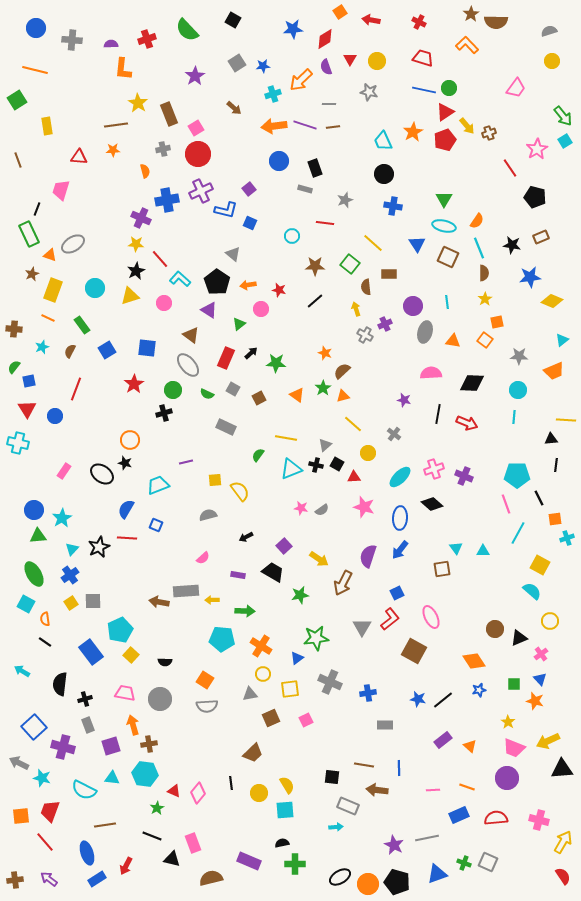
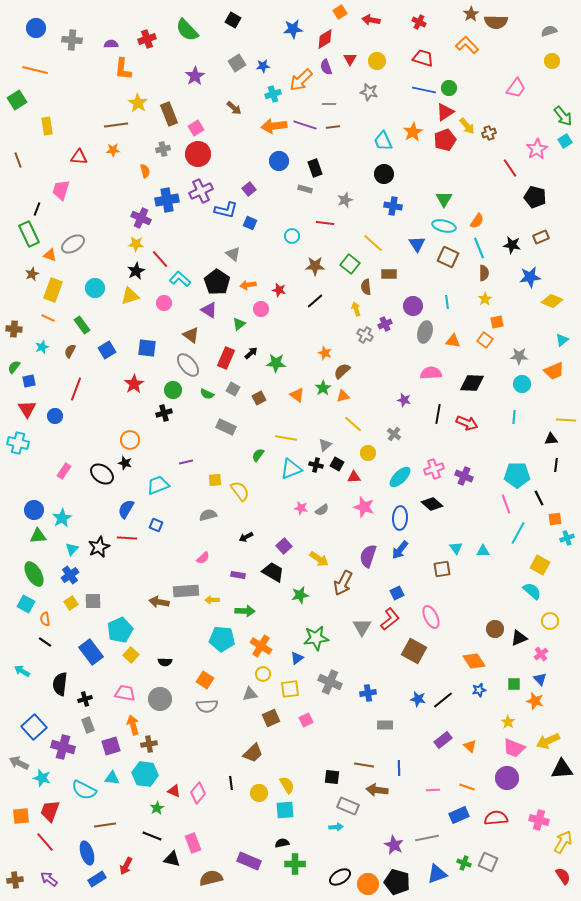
cyan circle at (518, 390): moved 4 px right, 6 px up
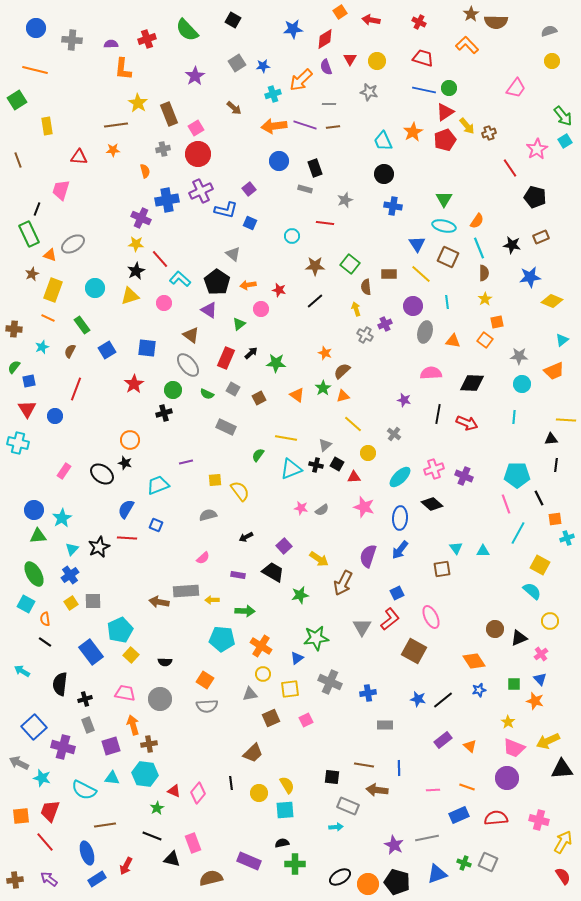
yellow line at (373, 243): moved 48 px right, 31 px down
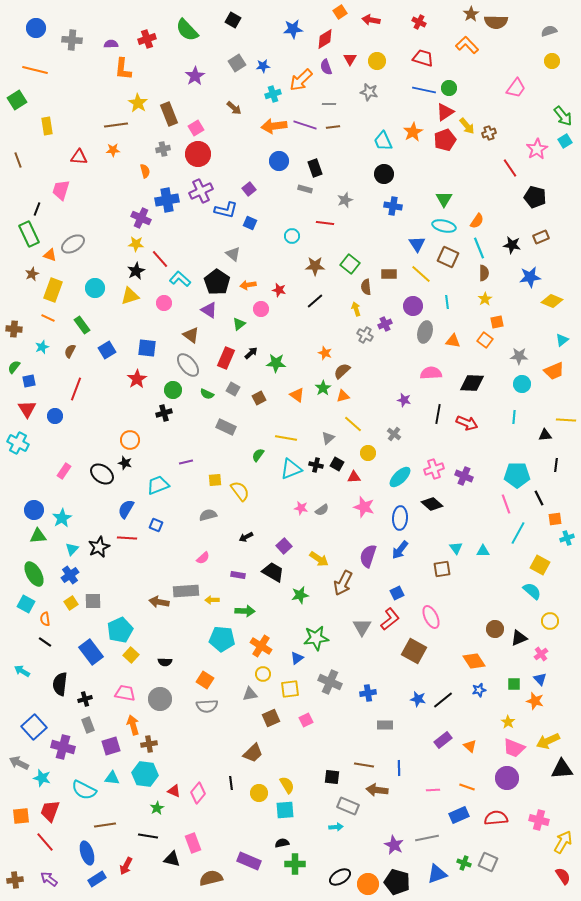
red star at (134, 384): moved 3 px right, 5 px up
black triangle at (551, 439): moved 6 px left, 4 px up
cyan cross at (18, 443): rotated 15 degrees clockwise
gray triangle at (325, 445): moved 3 px right, 7 px up
black line at (152, 836): moved 4 px left; rotated 12 degrees counterclockwise
